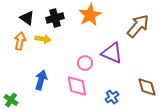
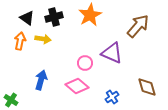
black cross: moved 1 px left, 1 px up
pink diamond: rotated 40 degrees counterclockwise
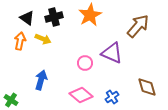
yellow arrow: rotated 14 degrees clockwise
pink diamond: moved 4 px right, 9 px down
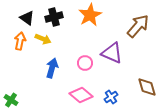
blue arrow: moved 11 px right, 12 px up
blue cross: moved 1 px left
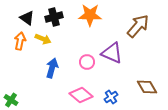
orange star: rotated 30 degrees clockwise
pink circle: moved 2 px right, 1 px up
brown diamond: rotated 15 degrees counterclockwise
